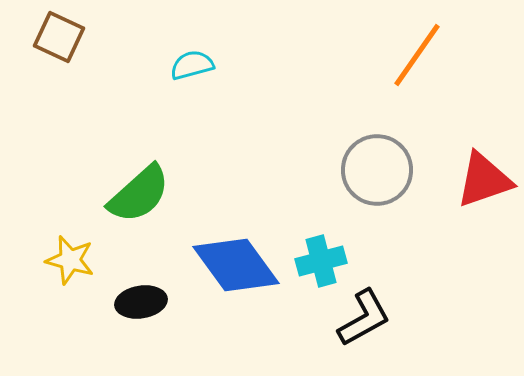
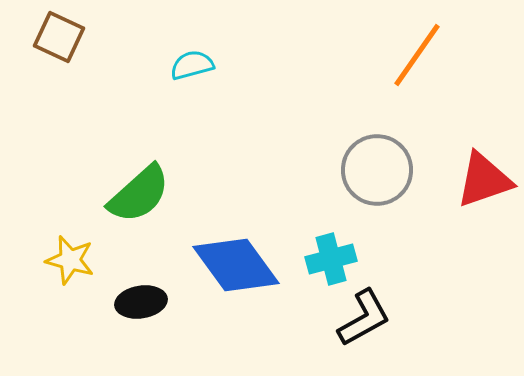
cyan cross: moved 10 px right, 2 px up
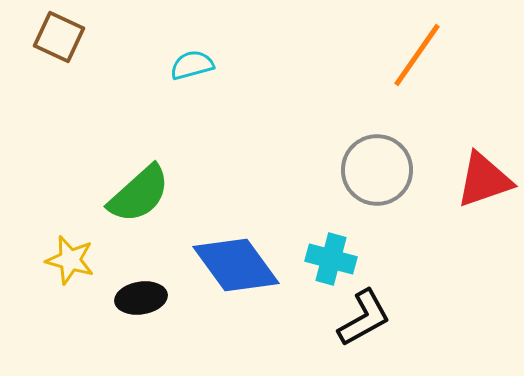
cyan cross: rotated 30 degrees clockwise
black ellipse: moved 4 px up
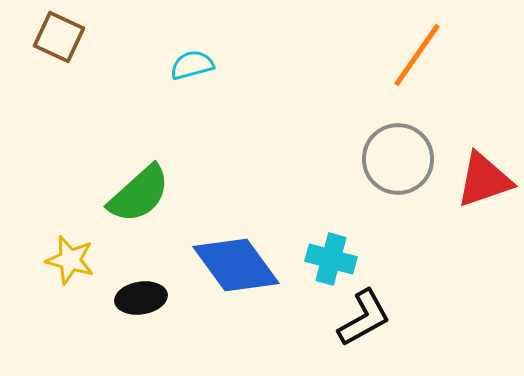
gray circle: moved 21 px right, 11 px up
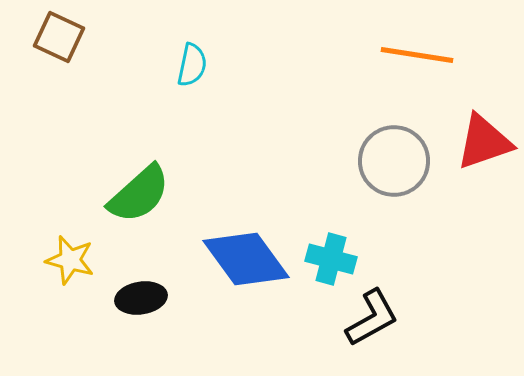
orange line: rotated 64 degrees clockwise
cyan semicircle: rotated 117 degrees clockwise
gray circle: moved 4 px left, 2 px down
red triangle: moved 38 px up
blue diamond: moved 10 px right, 6 px up
black L-shape: moved 8 px right
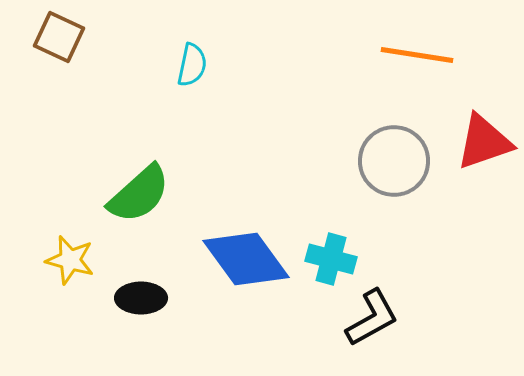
black ellipse: rotated 9 degrees clockwise
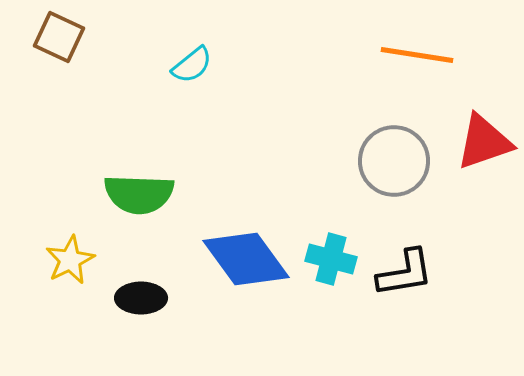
cyan semicircle: rotated 39 degrees clockwise
green semicircle: rotated 44 degrees clockwise
yellow star: rotated 30 degrees clockwise
black L-shape: moved 33 px right, 45 px up; rotated 20 degrees clockwise
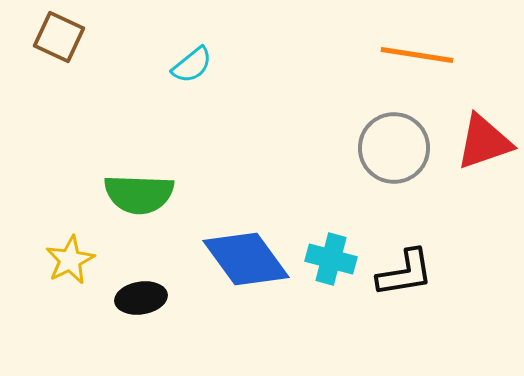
gray circle: moved 13 px up
black ellipse: rotated 9 degrees counterclockwise
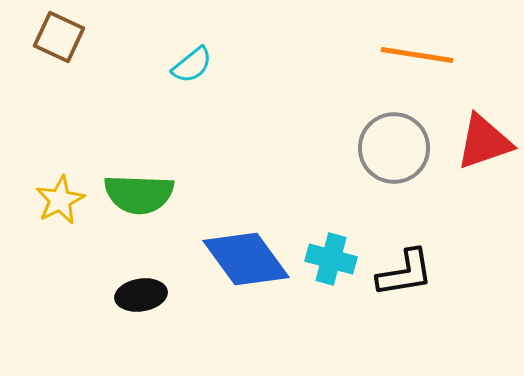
yellow star: moved 10 px left, 60 px up
black ellipse: moved 3 px up
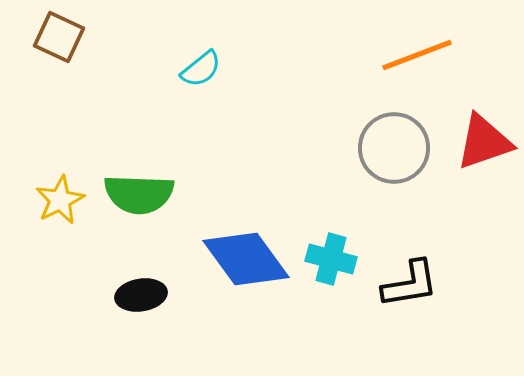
orange line: rotated 30 degrees counterclockwise
cyan semicircle: moved 9 px right, 4 px down
black L-shape: moved 5 px right, 11 px down
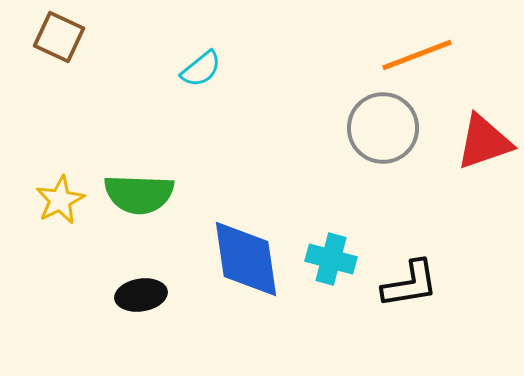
gray circle: moved 11 px left, 20 px up
blue diamond: rotated 28 degrees clockwise
